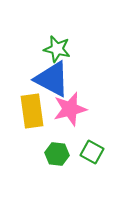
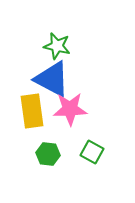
green star: moved 3 px up
pink star: rotated 12 degrees clockwise
green hexagon: moved 9 px left
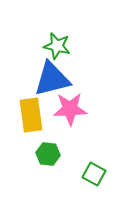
blue triangle: rotated 42 degrees counterclockwise
yellow rectangle: moved 1 px left, 4 px down
green square: moved 2 px right, 22 px down
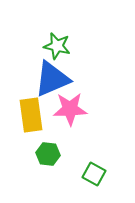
blue triangle: rotated 9 degrees counterclockwise
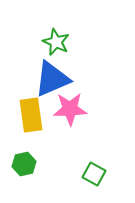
green star: moved 1 px left, 4 px up; rotated 12 degrees clockwise
green hexagon: moved 24 px left, 10 px down; rotated 20 degrees counterclockwise
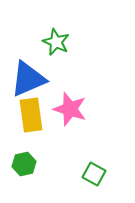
blue triangle: moved 24 px left
pink star: rotated 20 degrees clockwise
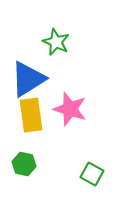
blue triangle: rotated 9 degrees counterclockwise
green hexagon: rotated 25 degrees clockwise
green square: moved 2 px left
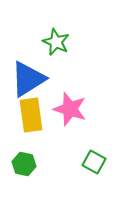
green square: moved 2 px right, 12 px up
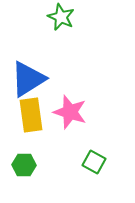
green star: moved 5 px right, 25 px up
pink star: moved 3 px down
green hexagon: moved 1 px down; rotated 10 degrees counterclockwise
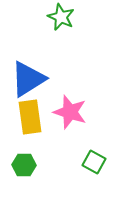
yellow rectangle: moved 1 px left, 2 px down
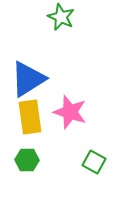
green hexagon: moved 3 px right, 5 px up
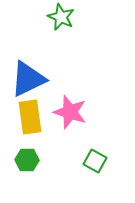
blue triangle: rotated 6 degrees clockwise
green square: moved 1 px right, 1 px up
